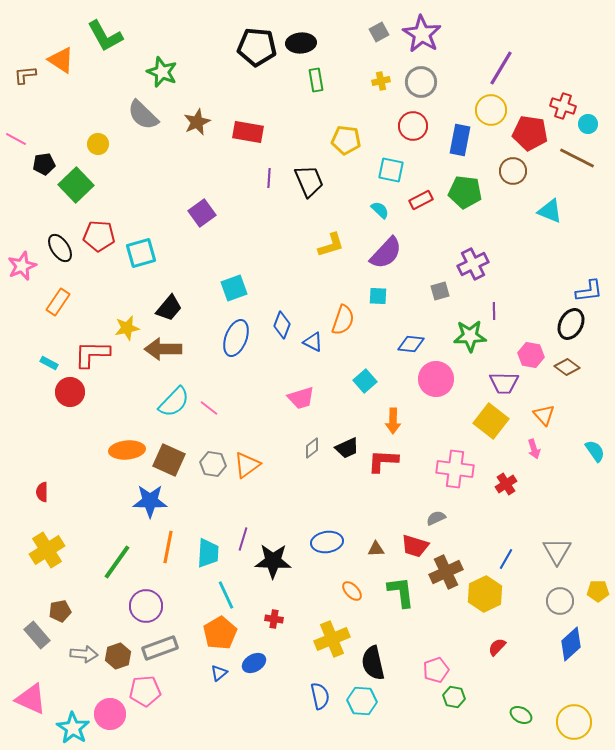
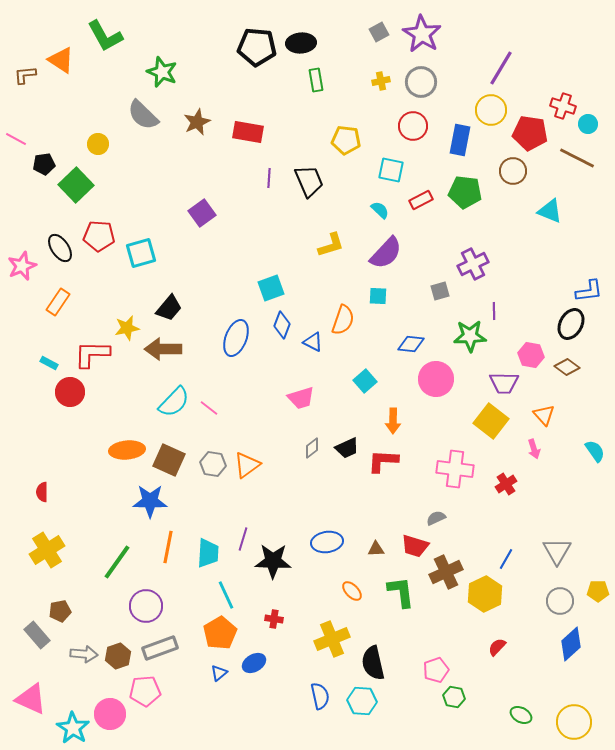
cyan square at (234, 288): moved 37 px right
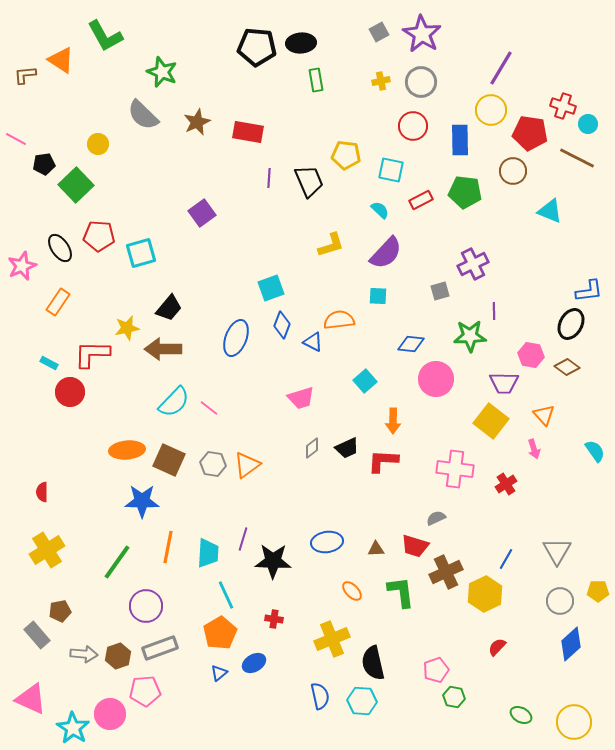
yellow pentagon at (346, 140): moved 15 px down
blue rectangle at (460, 140): rotated 12 degrees counterclockwise
orange semicircle at (343, 320): moved 4 px left; rotated 116 degrees counterclockwise
blue star at (150, 501): moved 8 px left
